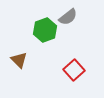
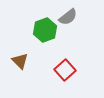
brown triangle: moved 1 px right, 1 px down
red square: moved 9 px left
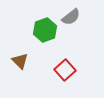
gray semicircle: moved 3 px right
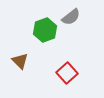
red square: moved 2 px right, 3 px down
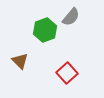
gray semicircle: rotated 12 degrees counterclockwise
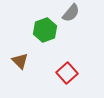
gray semicircle: moved 4 px up
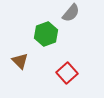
green hexagon: moved 1 px right, 4 px down
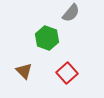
green hexagon: moved 1 px right, 4 px down; rotated 20 degrees counterclockwise
brown triangle: moved 4 px right, 10 px down
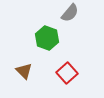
gray semicircle: moved 1 px left
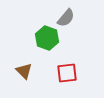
gray semicircle: moved 4 px left, 5 px down
red square: rotated 35 degrees clockwise
